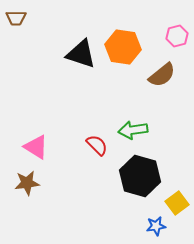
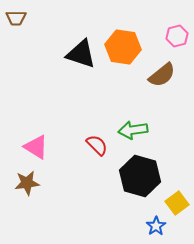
blue star: rotated 24 degrees counterclockwise
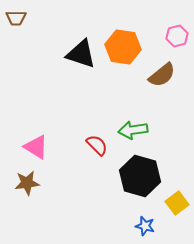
blue star: moved 11 px left; rotated 24 degrees counterclockwise
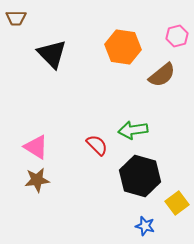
black triangle: moved 29 px left; rotated 28 degrees clockwise
brown star: moved 10 px right, 3 px up
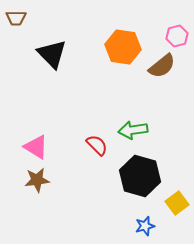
brown semicircle: moved 9 px up
blue star: rotated 30 degrees counterclockwise
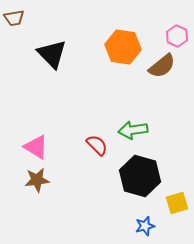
brown trapezoid: moved 2 px left; rotated 10 degrees counterclockwise
pink hexagon: rotated 20 degrees counterclockwise
yellow square: rotated 20 degrees clockwise
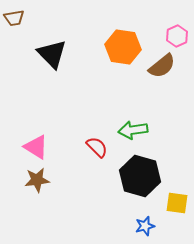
pink hexagon: rotated 10 degrees clockwise
red semicircle: moved 2 px down
yellow square: rotated 25 degrees clockwise
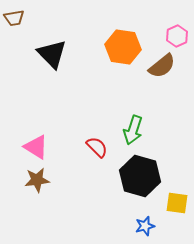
green arrow: rotated 64 degrees counterclockwise
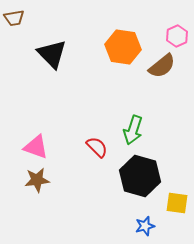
pink triangle: rotated 12 degrees counterclockwise
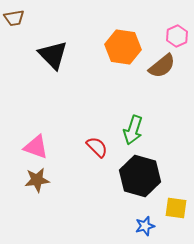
black triangle: moved 1 px right, 1 px down
yellow square: moved 1 px left, 5 px down
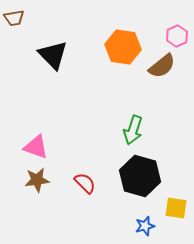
red semicircle: moved 12 px left, 36 px down
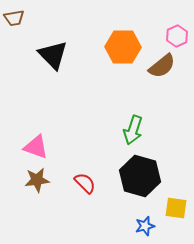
orange hexagon: rotated 8 degrees counterclockwise
